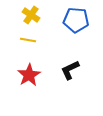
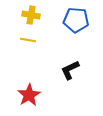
yellow cross: rotated 24 degrees counterclockwise
red star: moved 20 px down
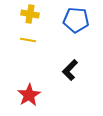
yellow cross: moved 1 px left, 1 px up
black L-shape: rotated 20 degrees counterclockwise
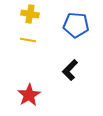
blue pentagon: moved 5 px down
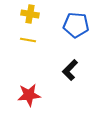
red star: rotated 25 degrees clockwise
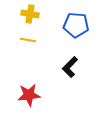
black L-shape: moved 3 px up
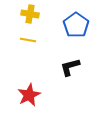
blue pentagon: rotated 30 degrees clockwise
black L-shape: rotated 30 degrees clockwise
red star: rotated 20 degrees counterclockwise
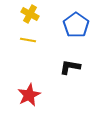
yellow cross: rotated 18 degrees clockwise
black L-shape: rotated 25 degrees clockwise
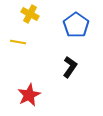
yellow line: moved 10 px left, 2 px down
black L-shape: rotated 115 degrees clockwise
